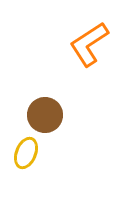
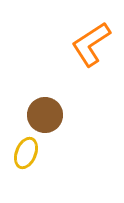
orange L-shape: moved 2 px right
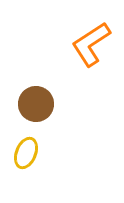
brown circle: moved 9 px left, 11 px up
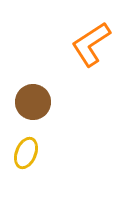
brown circle: moved 3 px left, 2 px up
